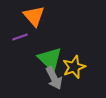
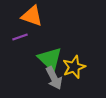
orange triangle: moved 2 px left; rotated 30 degrees counterclockwise
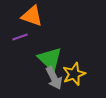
yellow star: moved 7 px down
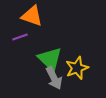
yellow star: moved 3 px right, 6 px up
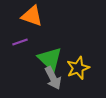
purple line: moved 5 px down
yellow star: moved 1 px right
gray arrow: moved 1 px left
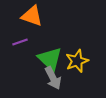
yellow star: moved 1 px left, 7 px up
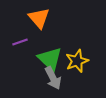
orange triangle: moved 7 px right, 2 px down; rotated 30 degrees clockwise
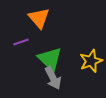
purple line: moved 1 px right
yellow star: moved 14 px right
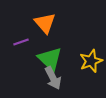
orange triangle: moved 6 px right, 5 px down
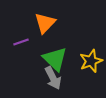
orange triangle: rotated 25 degrees clockwise
green triangle: moved 5 px right
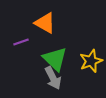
orange triangle: rotated 45 degrees counterclockwise
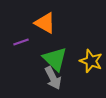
yellow star: rotated 30 degrees counterclockwise
